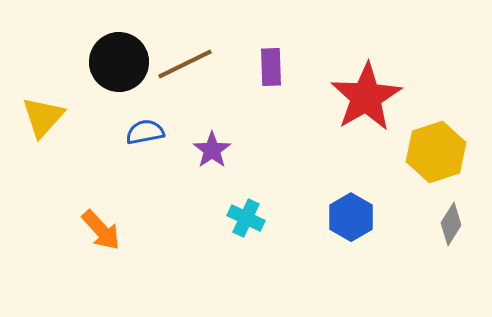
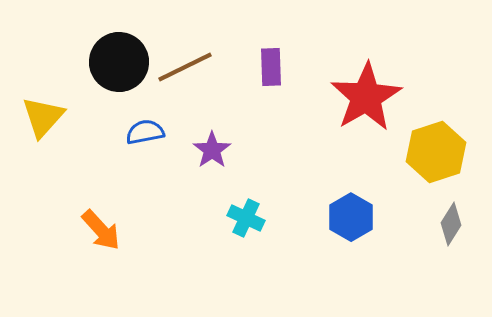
brown line: moved 3 px down
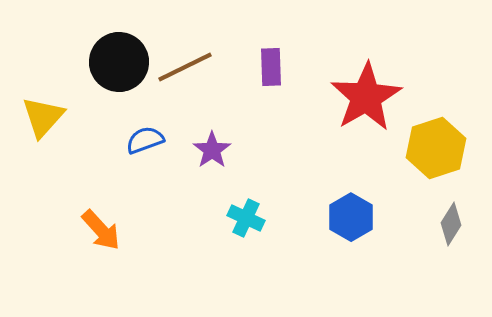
blue semicircle: moved 8 px down; rotated 9 degrees counterclockwise
yellow hexagon: moved 4 px up
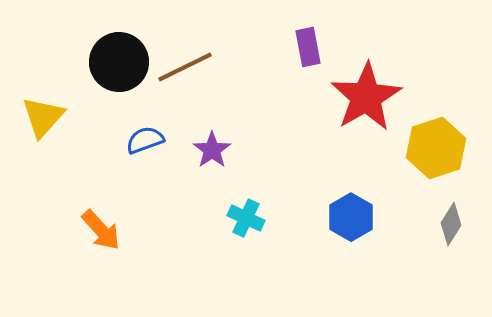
purple rectangle: moved 37 px right, 20 px up; rotated 9 degrees counterclockwise
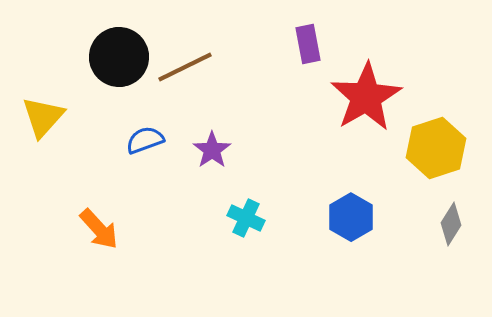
purple rectangle: moved 3 px up
black circle: moved 5 px up
orange arrow: moved 2 px left, 1 px up
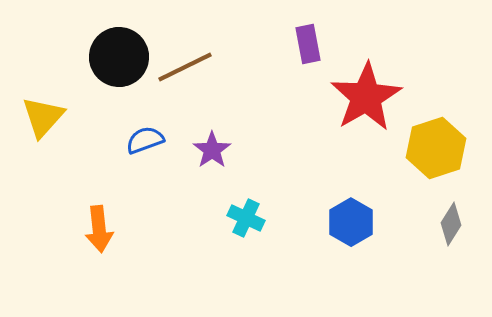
blue hexagon: moved 5 px down
orange arrow: rotated 36 degrees clockwise
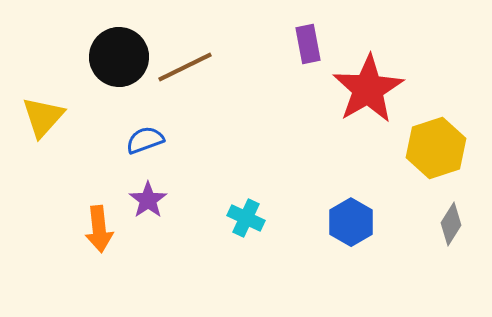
red star: moved 2 px right, 8 px up
purple star: moved 64 px left, 50 px down
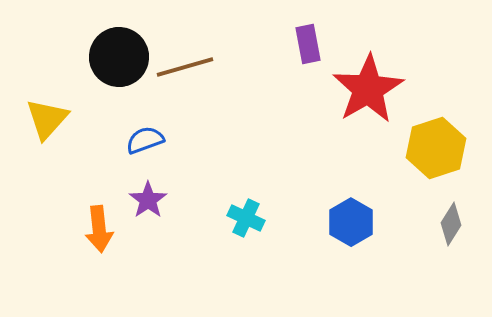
brown line: rotated 10 degrees clockwise
yellow triangle: moved 4 px right, 2 px down
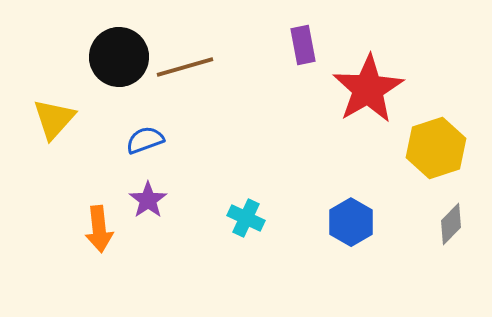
purple rectangle: moved 5 px left, 1 px down
yellow triangle: moved 7 px right
gray diamond: rotated 12 degrees clockwise
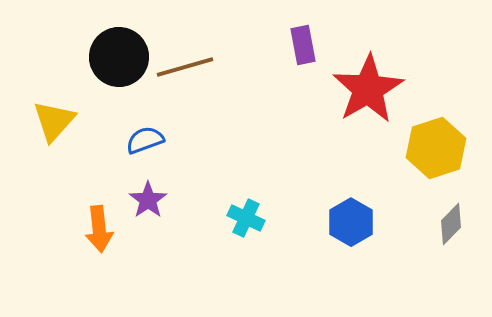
yellow triangle: moved 2 px down
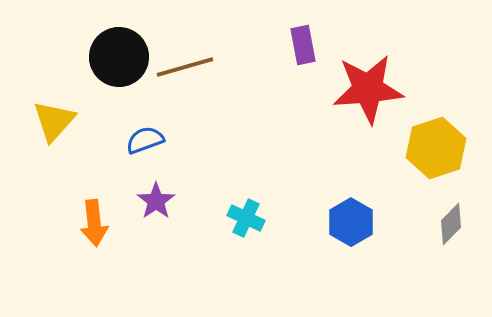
red star: rotated 26 degrees clockwise
purple star: moved 8 px right, 1 px down
orange arrow: moved 5 px left, 6 px up
